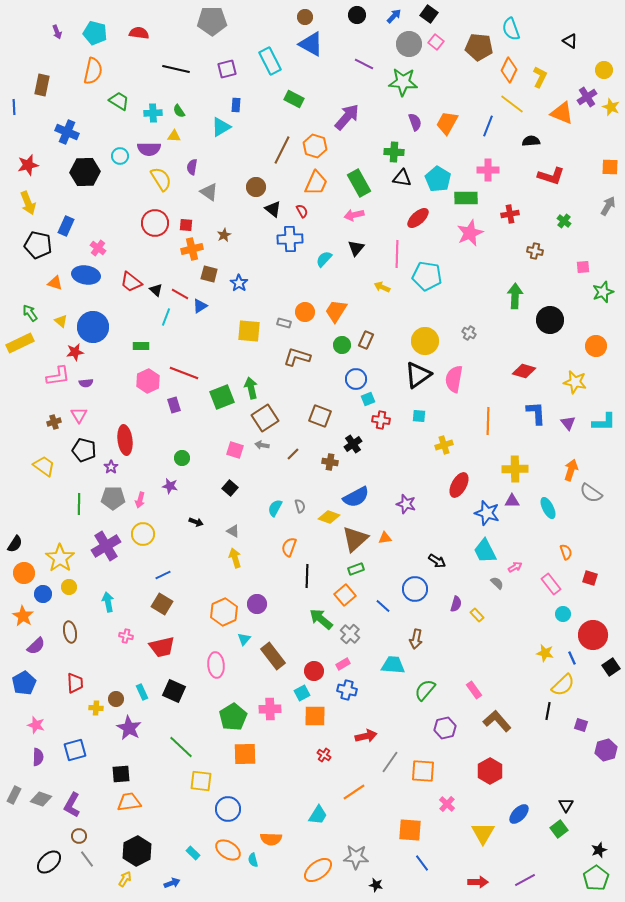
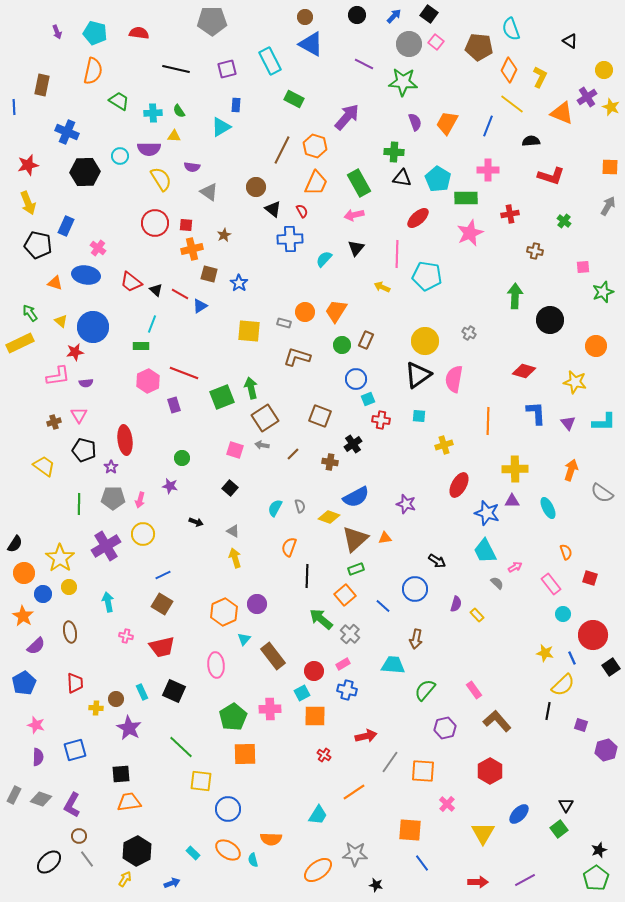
purple semicircle at (192, 167): rotated 91 degrees counterclockwise
cyan line at (166, 317): moved 14 px left, 7 px down
gray semicircle at (591, 493): moved 11 px right
gray star at (356, 857): moved 1 px left, 3 px up
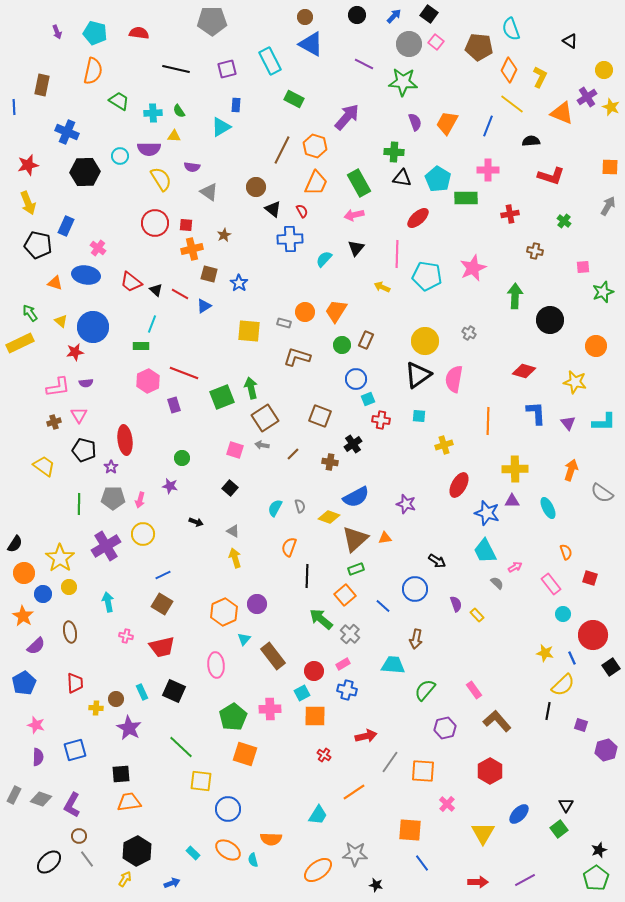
pink star at (470, 233): moved 3 px right, 35 px down
blue triangle at (200, 306): moved 4 px right
pink L-shape at (58, 376): moved 11 px down
purple semicircle at (456, 604): rotated 35 degrees counterclockwise
orange square at (245, 754): rotated 20 degrees clockwise
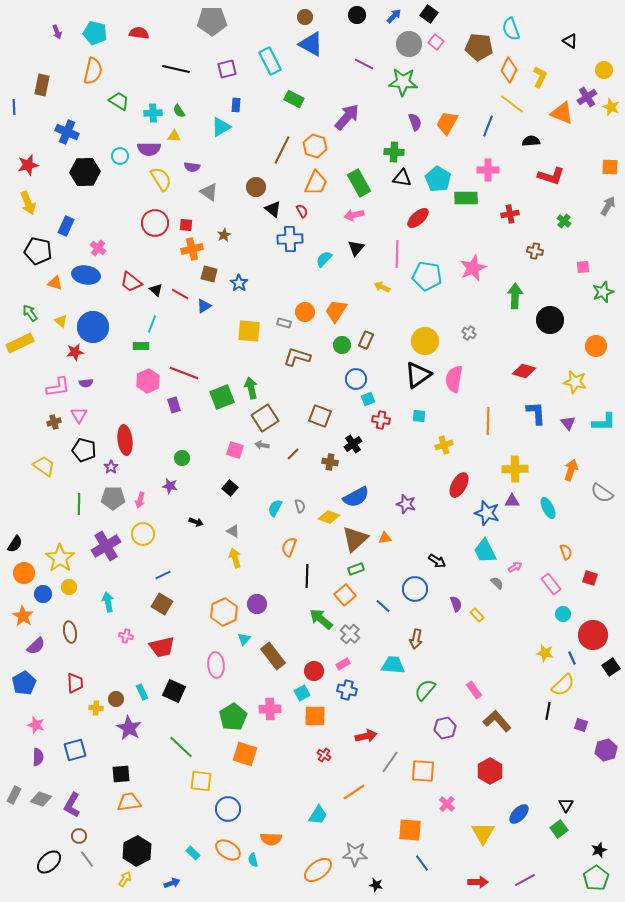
black pentagon at (38, 245): moved 6 px down
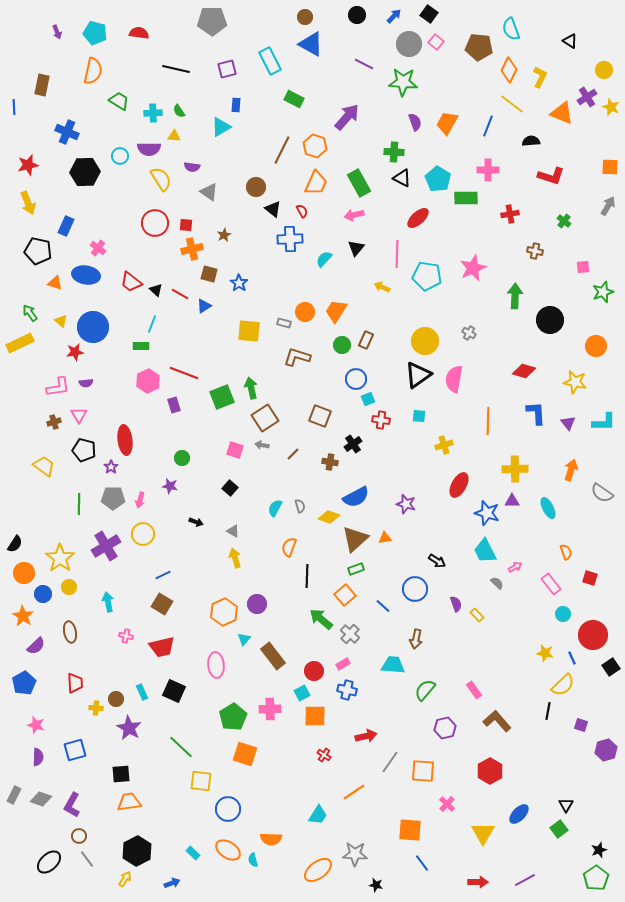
black triangle at (402, 178): rotated 18 degrees clockwise
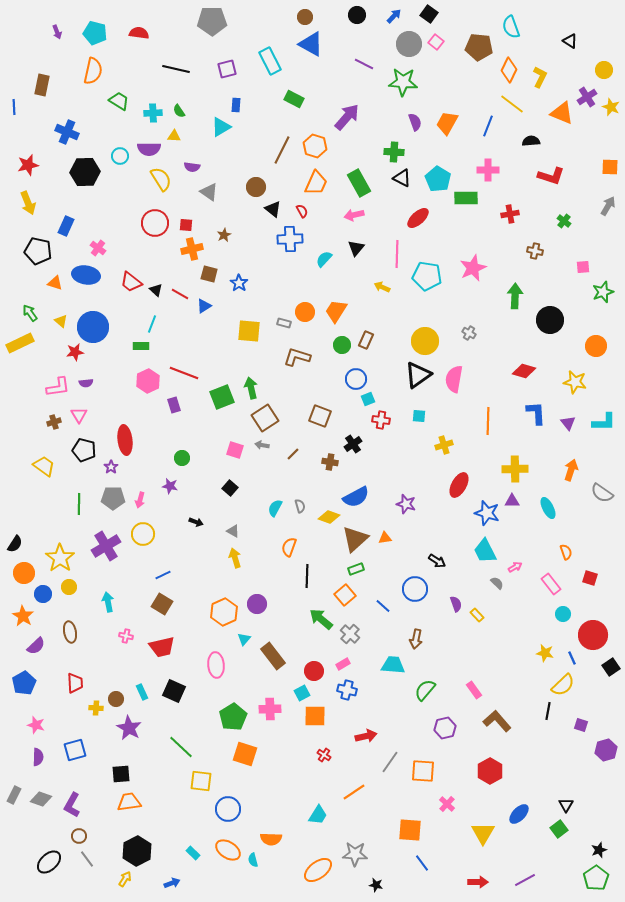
cyan semicircle at (511, 29): moved 2 px up
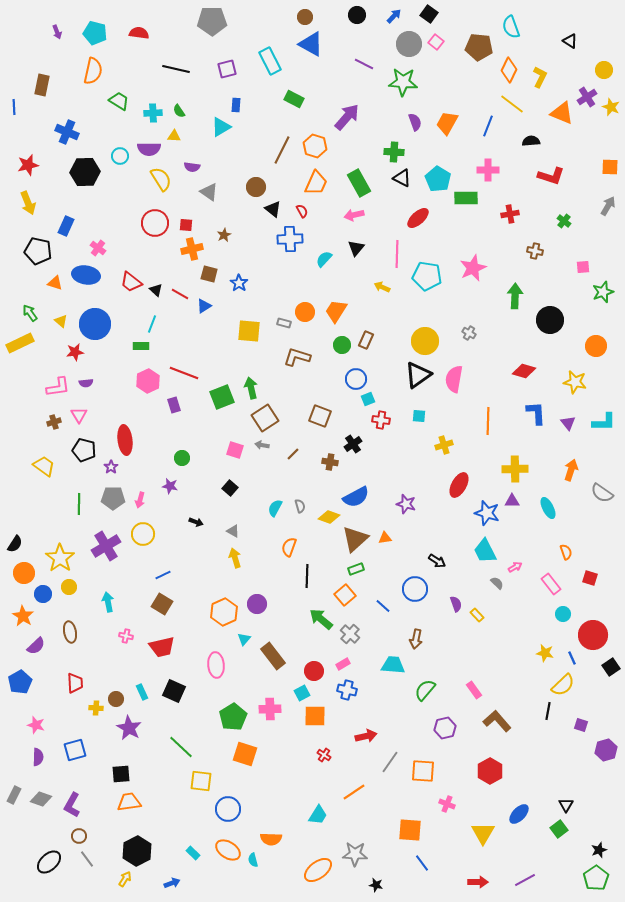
blue circle at (93, 327): moved 2 px right, 3 px up
blue pentagon at (24, 683): moved 4 px left, 1 px up
pink cross at (447, 804): rotated 21 degrees counterclockwise
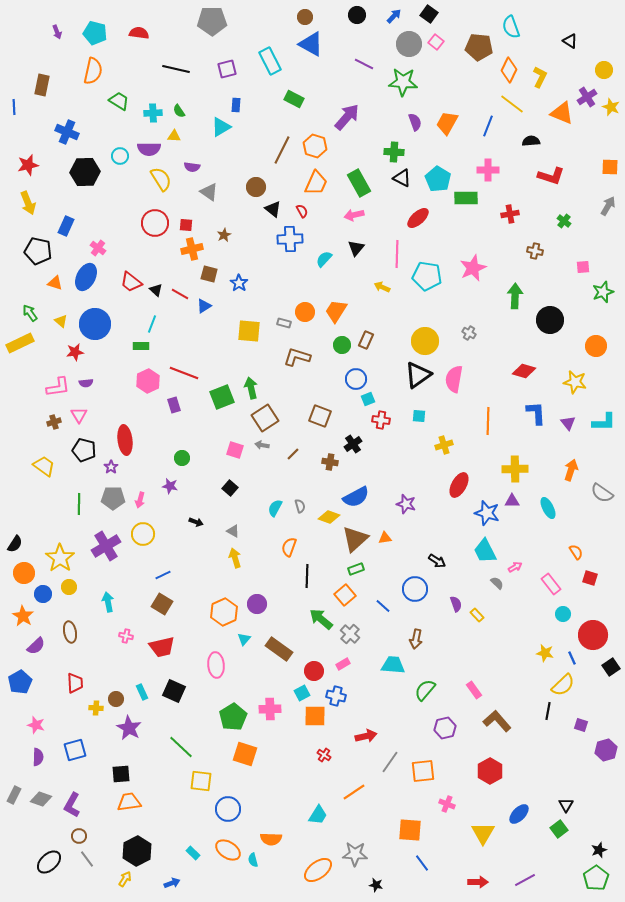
blue ellipse at (86, 275): moved 2 px down; rotated 72 degrees counterclockwise
orange semicircle at (566, 552): moved 10 px right; rotated 14 degrees counterclockwise
brown rectangle at (273, 656): moved 6 px right, 7 px up; rotated 16 degrees counterclockwise
blue cross at (347, 690): moved 11 px left, 6 px down
orange square at (423, 771): rotated 10 degrees counterclockwise
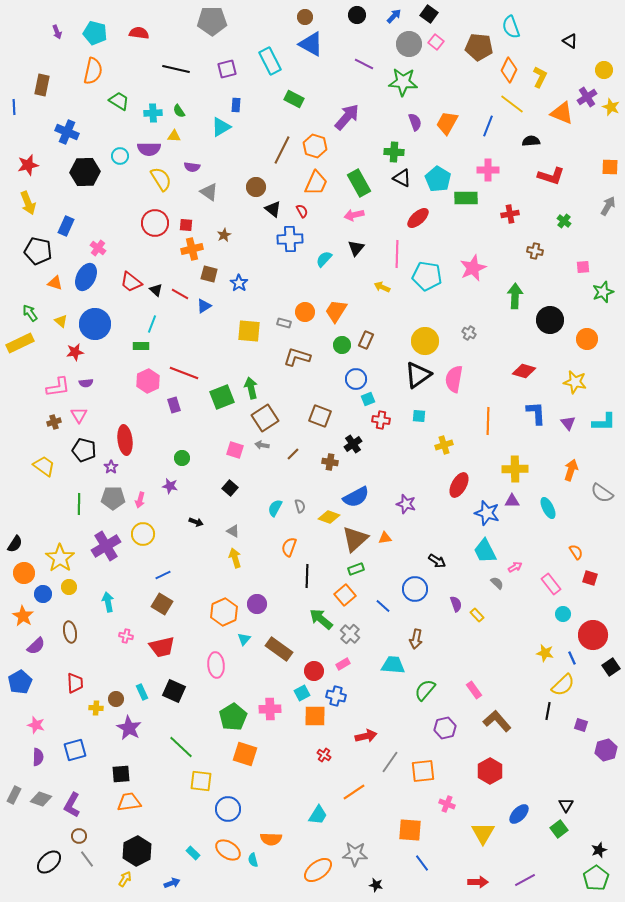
orange circle at (596, 346): moved 9 px left, 7 px up
